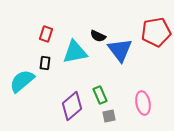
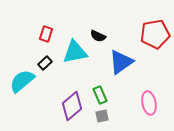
red pentagon: moved 1 px left, 2 px down
blue triangle: moved 1 px right, 12 px down; rotated 32 degrees clockwise
black rectangle: rotated 40 degrees clockwise
pink ellipse: moved 6 px right
gray square: moved 7 px left
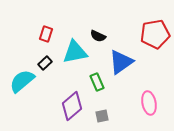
green rectangle: moved 3 px left, 13 px up
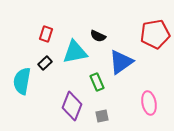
cyan semicircle: rotated 40 degrees counterclockwise
purple diamond: rotated 28 degrees counterclockwise
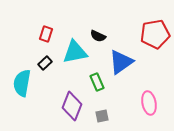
cyan semicircle: moved 2 px down
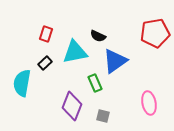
red pentagon: moved 1 px up
blue triangle: moved 6 px left, 1 px up
green rectangle: moved 2 px left, 1 px down
gray square: moved 1 px right; rotated 24 degrees clockwise
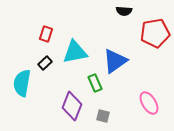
black semicircle: moved 26 px right, 25 px up; rotated 21 degrees counterclockwise
pink ellipse: rotated 20 degrees counterclockwise
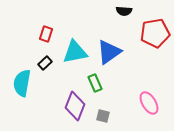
blue triangle: moved 6 px left, 9 px up
purple diamond: moved 3 px right
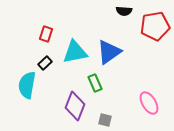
red pentagon: moved 7 px up
cyan semicircle: moved 5 px right, 2 px down
gray square: moved 2 px right, 4 px down
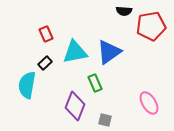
red pentagon: moved 4 px left
red rectangle: rotated 42 degrees counterclockwise
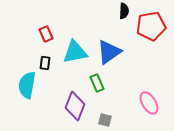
black semicircle: rotated 91 degrees counterclockwise
black rectangle: rotated 40 degrees counterclockwise
green rectangle: moved 2 px right
